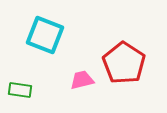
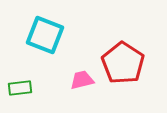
red pentagon: moved 1 px left
green rectangle: moved 2 px up; rotated 15 degrees counterclockwise
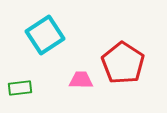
cyan square: rotated 36 degrees clockwise
pink trapezoid: moved 1 px left; rotated 15 degrees clockwise
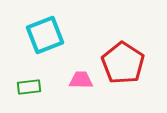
cyan square: rotated 12 degrees clockwise
green rectangle: moved 9 px right, 1 px up
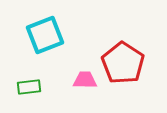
pink trapezoid: moved 4 px right
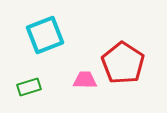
green rectangle: rotated 10 degrees counterclockwise
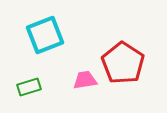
pink trapezoid: rotated 10 degrees counterclockwise
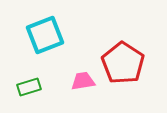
pink trapezoid: moved 2 px left, 1 px down
